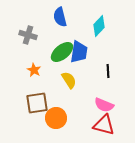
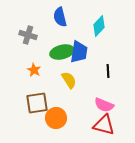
green ellipse: rotated 25 degrees clockwise
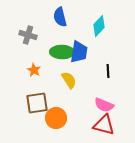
green ellipse: rotated 15 degrees clockwise
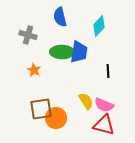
yellow semicircle: moved 17 px right, 21 px down
brown square: moved 4 px right, 6 px down
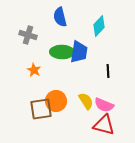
orange circle: moved 17 px up
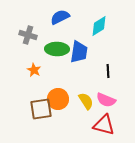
blue semicircle: rotated 78 degrees clockwise
cyan diamond: rotated 15 degrees clockwise
green ellipse: moved 5 px left, 3 px up
orange circle: moved 2 px right, 2 px up
pink semicircle: moved 2 px right, 5 px up
